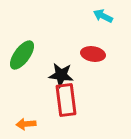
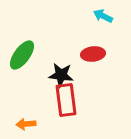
red ellipse: rotated 15 degrees counterclockwise
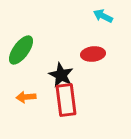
green ellipse: moved 1 px left, 5 px up
black star: rotated 20 degrees clockwise
orange arrow: moved 27 px up
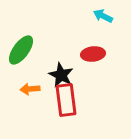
orange arrow: moved 4 px right, 8 px up
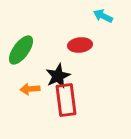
red ellipse: moved 13 px left, 9 px up
black star: moved 3 px left, 1 px down; rotated 20 degrees clockwise
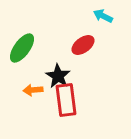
red ellipse: moved 3 px right; rotated 30 degrees counterclockwise
green ellipse: moved 1 px right, 2 px up
black star: rotated 15 degrees counterclockwise
orange arrow: moved 3 px right, 1 px down
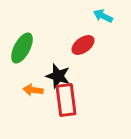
green ellipse: rotated 8 degrees counterclockwise
black star: rotated 15 degrees counterclockwise
orange arrow: rotated 12 degrees clockwise
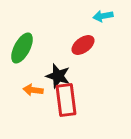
cyan arrow: rotated 36 degrees counterclockwise
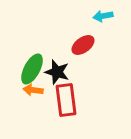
green ellipse: moved 10 px right, 21 px down
black star: moved 1 px left, 4 px up
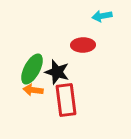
cyan arrow: moved 1 px left
red ellipse: rotated 35 degrees clockwise
